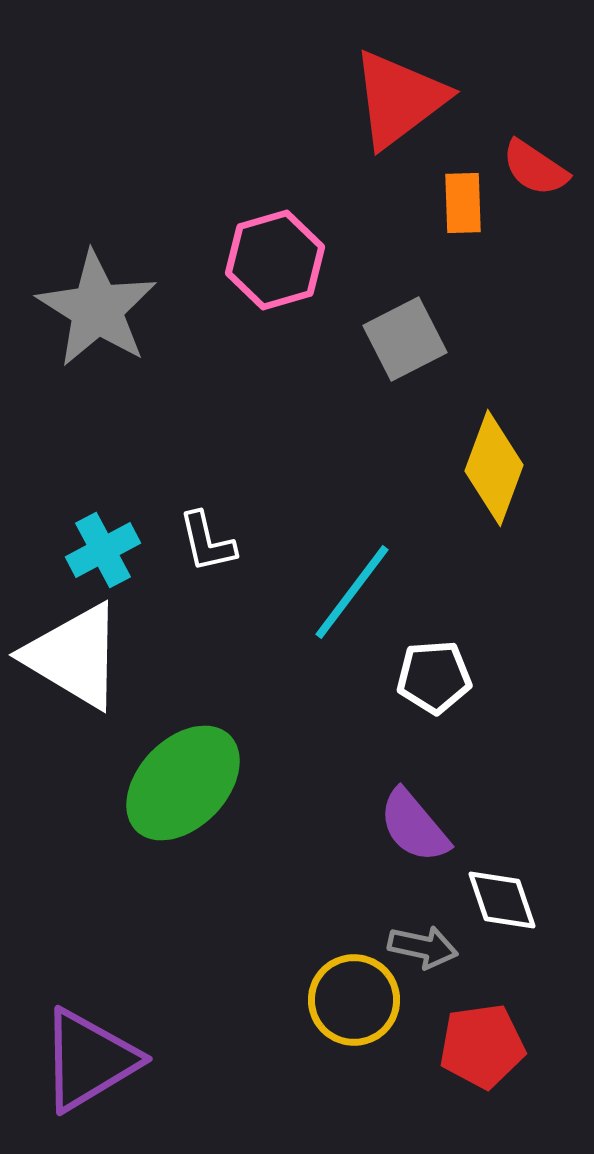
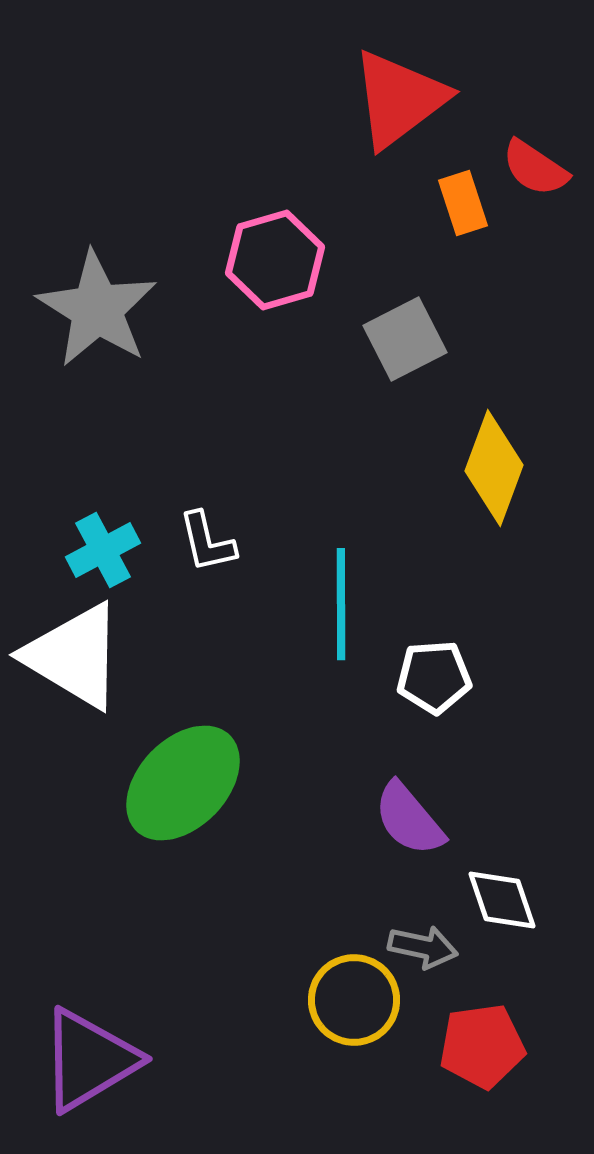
orange rectangle: rotated 16 degrees counterclockwise
cyan line: moved 11 px left, 12 px down; rotated 37 degrees counterclockwise
purple semicircle: moved 5 px left, 7 px up
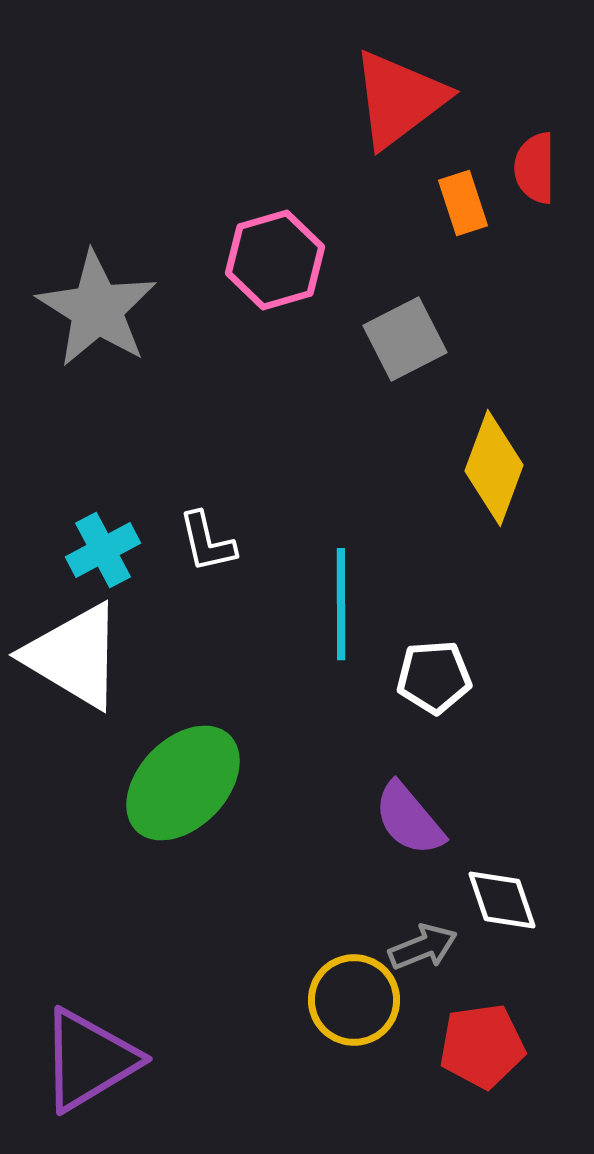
red semicircle: rotated 56 degrees clockwise
gray arrow: rotated 34 degrees counterclockwise
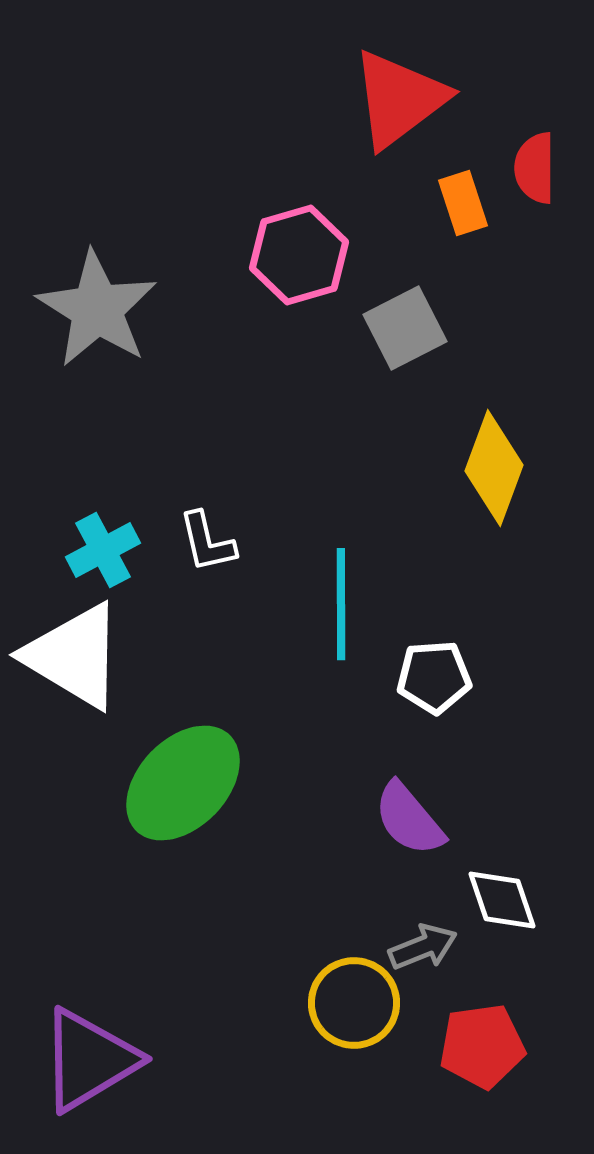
pink hexagon: moved 24 px right, 5 px up
gray square: moved 11 px up
yellow circle: moved 3 px down
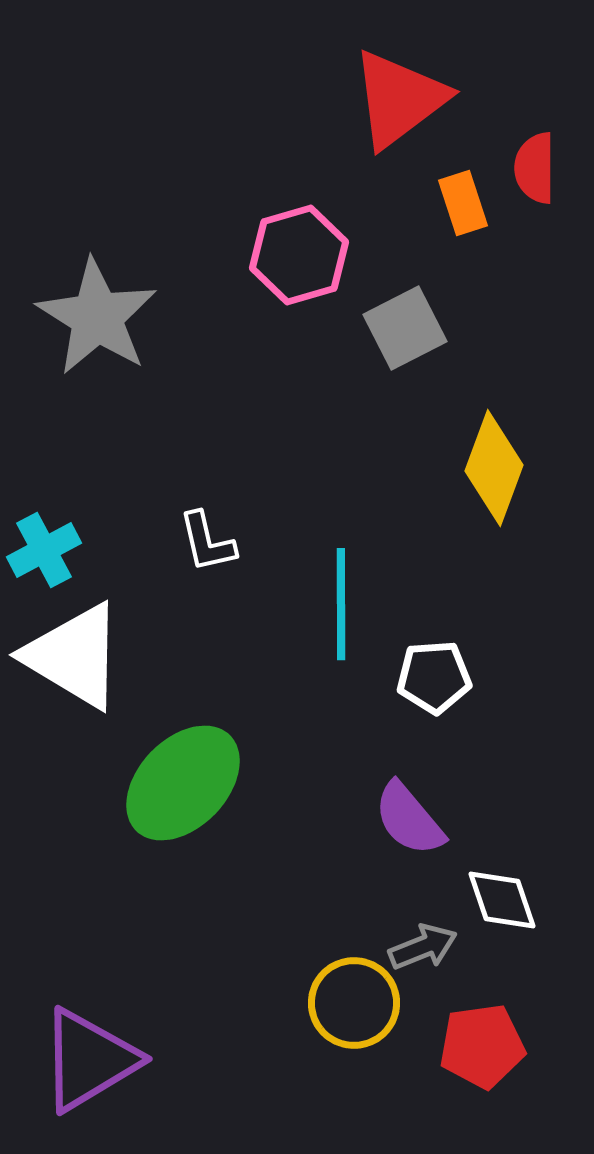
gray star: moved 8 px down
cyan cross: moved 59 px left
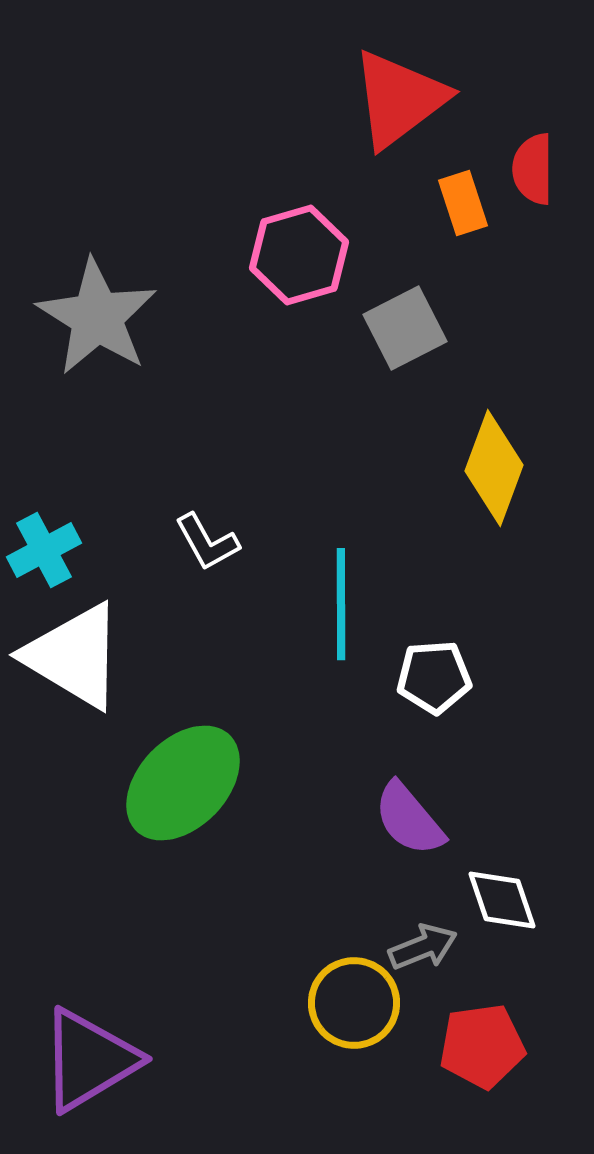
red semicircle: moved 2 px left, 1 px down
white L-shape: rotated 16 degrees counterclockwise
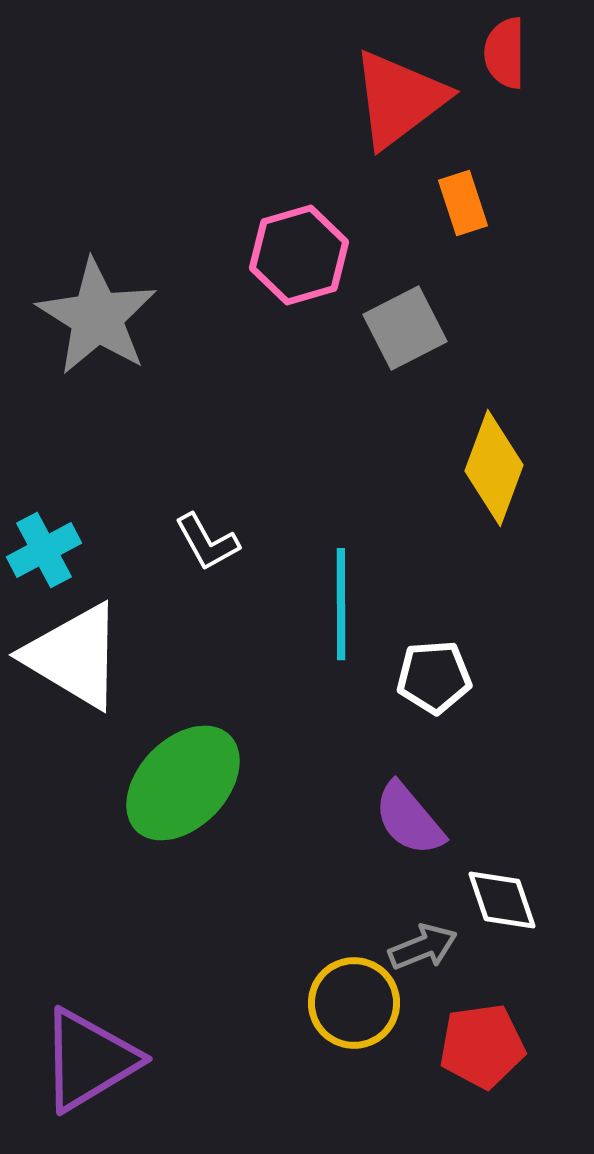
red semicircle: moved 28 px left, 116 px up
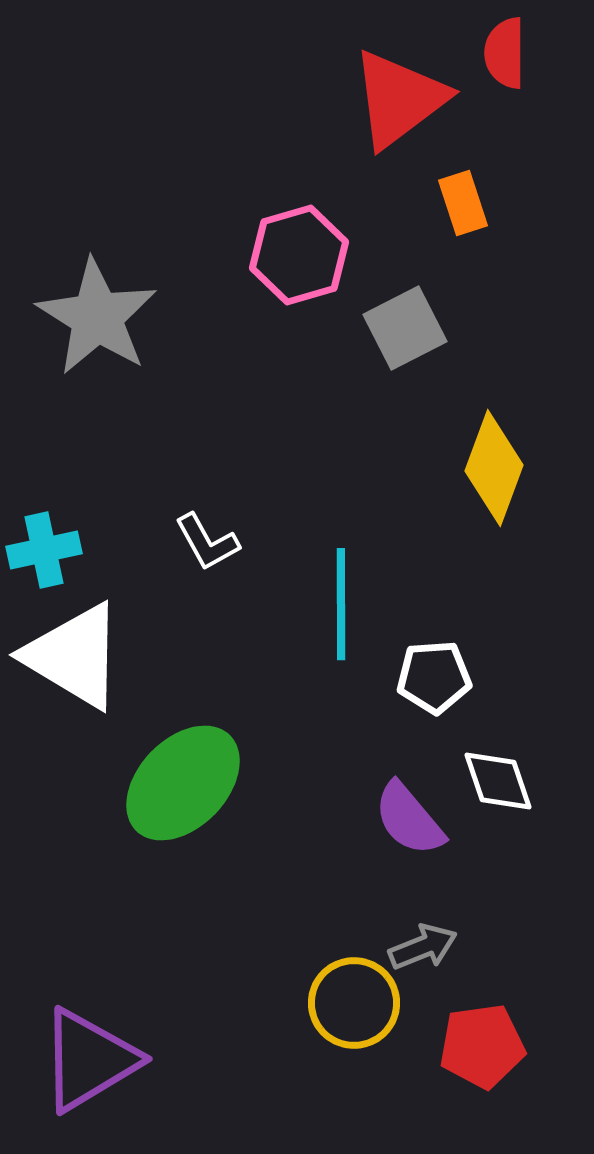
cyan cross: rotated 16 degrees clockwise
white diamond: moved 4 px left, 119 px up
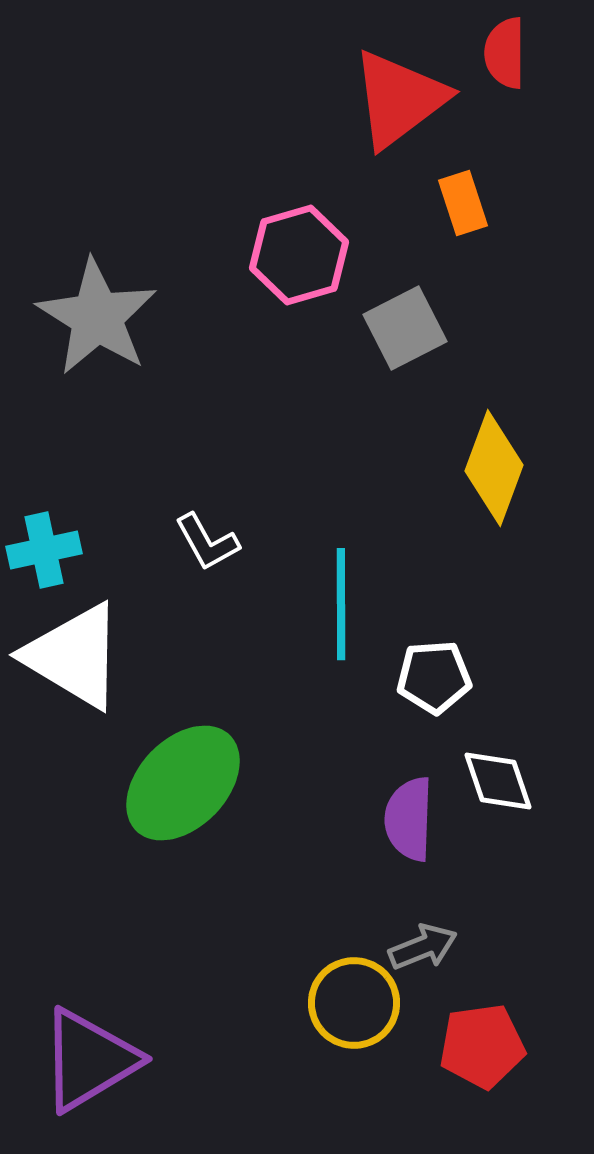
purple semicircle: rotated 42 degrees clockwise
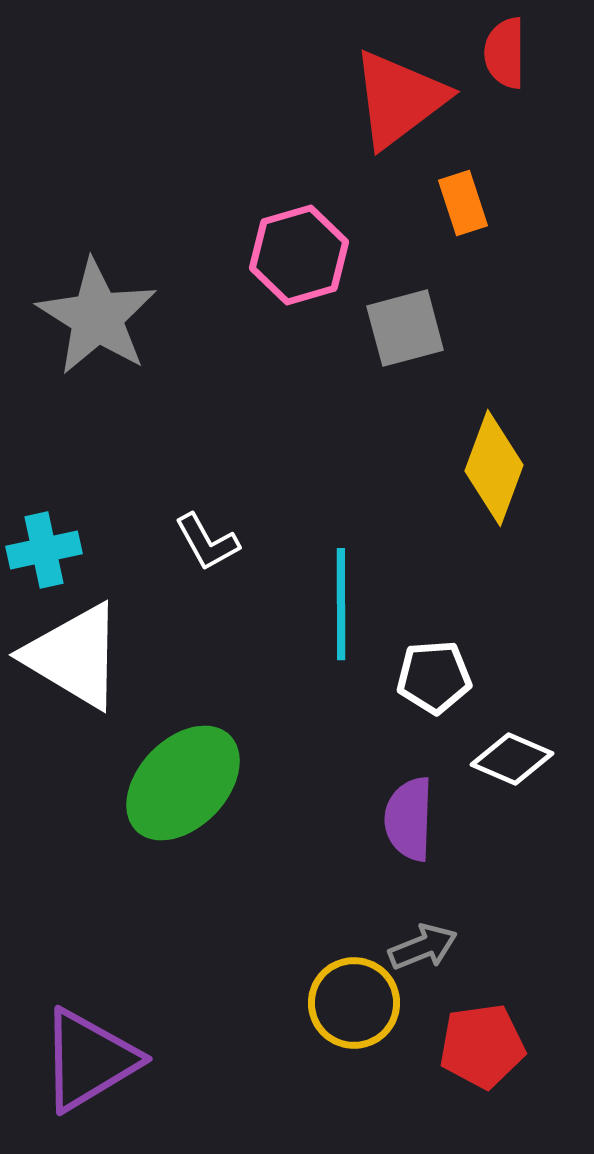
gray square: rotated 12 degrees clockwise
white diamond: moved 14 px right, 22 px up; rotated 48 degrees counterclockwise
